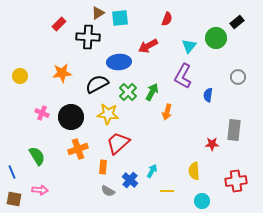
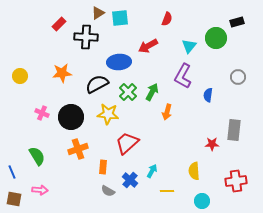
black rectangle: rotated 24 degrees clockwise
black cross: moved 2 px left
red trapezoid: moved 9 px right
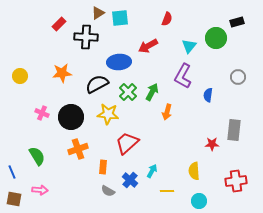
cyan circle: moved 3 px left
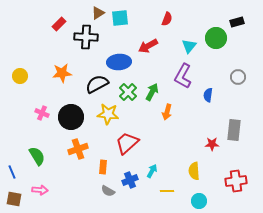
blue cross: rotated 28 degrees clockwise
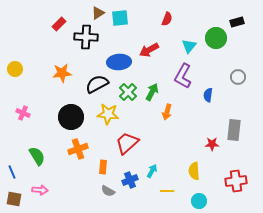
red arrow: moved 1 px right, 4 px down
yellow circle: moved 5 px left, 7 px up
pink cross: moved 19 px left
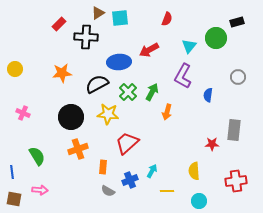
blue line: rotated 16 degrees clockwise
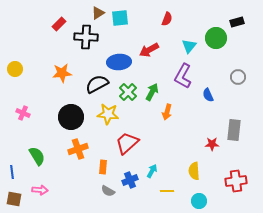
blue semicircle: rotated 32 degrees counterclockwise
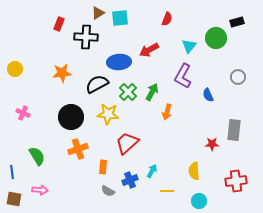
red rectangle: rotated 24 degrees counterclockwise
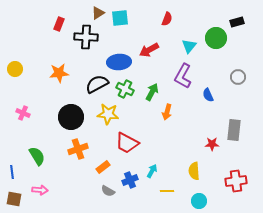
orange star: moved 3 px left
green cross: moved 3 px left, 3 px up; rotated 18 degrees counterclockwise
red trapezoid: rotated 110 degrees counterclockwise
orange rectangle: rotated 48 degrees clockwise
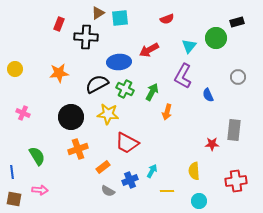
red semicircle: rotated 48 degrees clockwise
